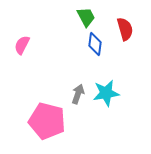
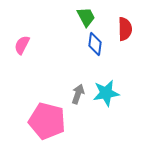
red semicircle: rotated 15 degrees clockwise
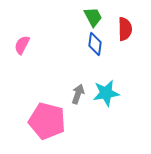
green trapezoid: moved 7 px right
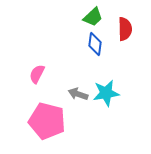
green trapezoid: rotated 75 degrees clockwise
pink semicircle: moved 15 px right, 29 px down
gray arrow: rotated 90 degrees counterclockwise
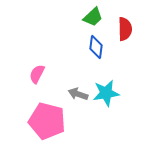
blue diamond: moved 1 px right, 3 px down
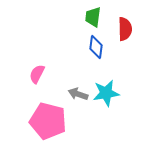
green trapezoid: rotated 140 degrees clockwise
pink pentagon: moved 1 px right
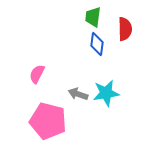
blue diamond: moved 1 px right, 3 px up
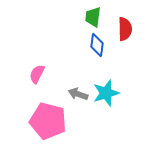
blue diamond: moved 1 px down
cyan star: rotated 8 degrees counterclockwise
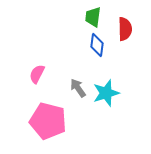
gray arrow: moved 6 px up; rotated 36 degrees clockwise
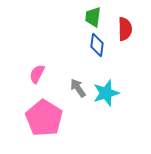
pink pentagon: moved 4 px left, 3 px up; rotated 18 degrees clockwise
